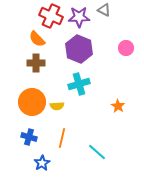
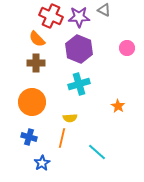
pink circle: moved 1 px right
yellow semicircle: moved 13 px right, 12 px down
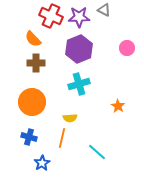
orange semicircle: moved 4 px left
purple hexagon: rotated 16 degrees clockwise
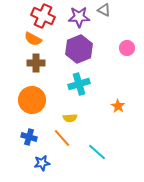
red cross: moved 8 px left
orange semicircle: rotated 18 degrees counterclockwise
orange circle: moved 2 px up
orange line: rotated 54 degrees counterclockwise
blue star: rotated 21 degrees clockwise
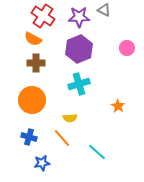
red cross: rotated 10 degrees clockwise
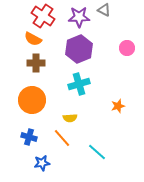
orange star: rotated 24 degrees clockwise
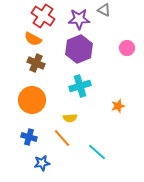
purple star: moved 2 px down
brown cross: rotated 24 degrees clockwise
cyan cross: moved 1 px right, 2 px down
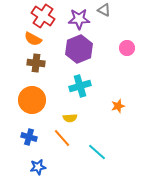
brown cross: rotated 18 degrees counterclockwise
blue star: moved 4 px left, 4 px down
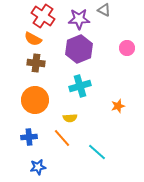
orange circle: moved 3 px right
blue cross: rotated 21 degrees counterclockwise
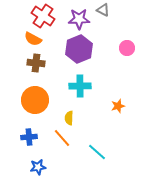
gray triangle: moved 1 px left
cyan cross: rotated 15 degrees clockwise
yellow semicircle: moved 1 px left; rotated 96 degrees clockwise
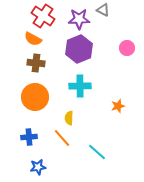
orange circle: moved 3 px up
